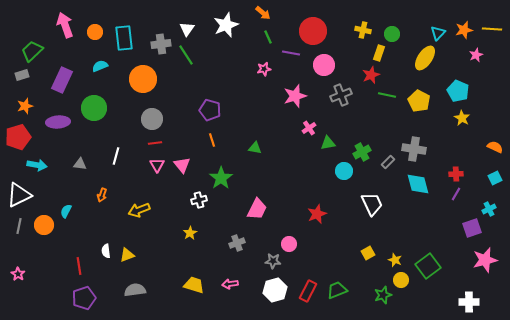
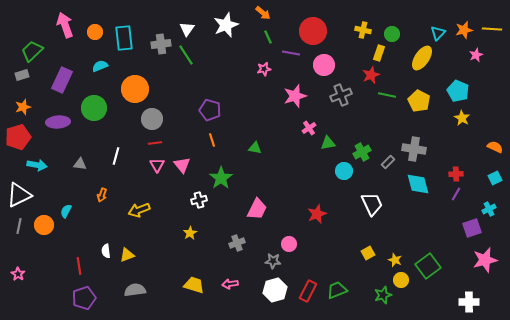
yellow ellipse at (425, 58): moved 3 px left
orange circle at (143, 79): moved 8 px left, 10 px down
orange star at (25, 106): moved 2 px left, 1 px down
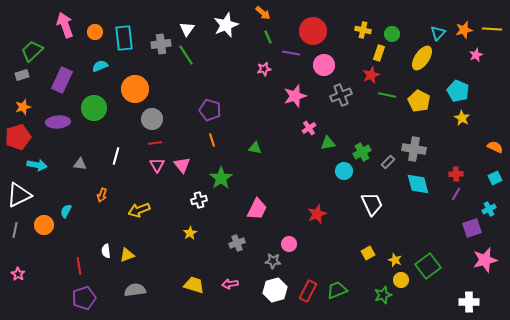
gray line at (19, 226): moved 4 px left, 4 px down
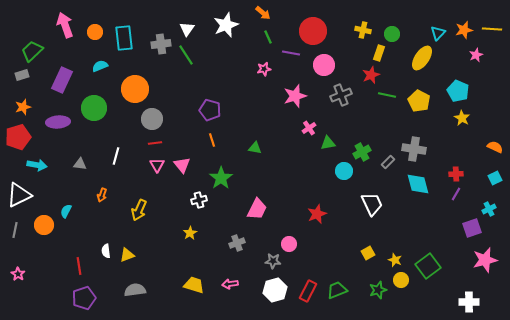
yellow arrow at (139, 210): rotated 45 degrees counterclockwise
green star at (383, 295): moved 5 px left, 5 px up
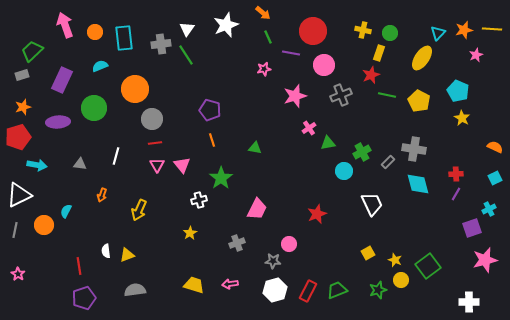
green circle at (392, 34): moved 2 px left, 1 px up
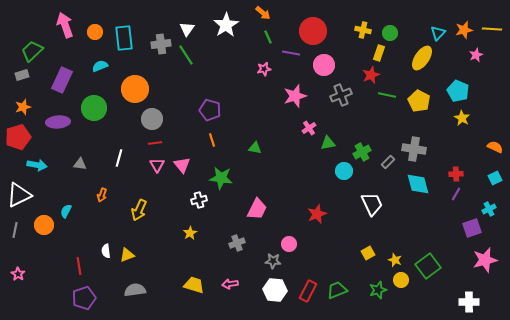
white star at (226, 25): rotated 10 degrees counterclockwise
white line at (116, 156): moved 3 px right, 2 px down
green star at (221, 178): rotated 30 degrees counterclockwise
white hexagon at (275, 290): rotated 20 degrees clockwise
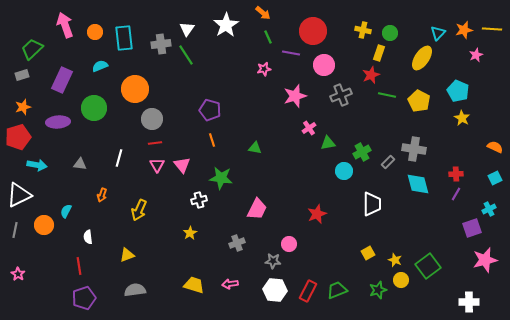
green trapezoid at (32, 51): moved 2 px up
white trapezoid at (372, 204): rotated 25 degrees clockwise
white semicircle at (106, 251): moved 18 px left, 14 px up
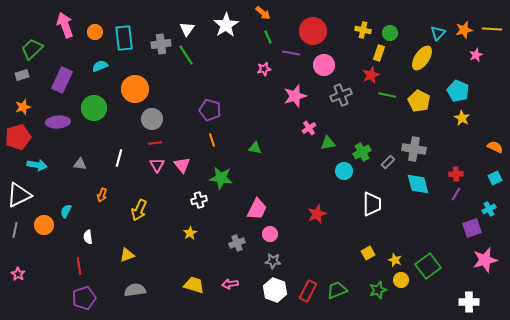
pink circle at (289, 244): moved 19 px left, 10 px up
white hexagon at (275, 290): rotated 15 degrees clockwise
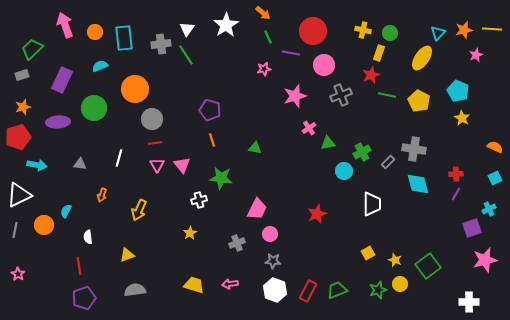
yellow circle at (401, 280): moved 1 px left, 4 px down
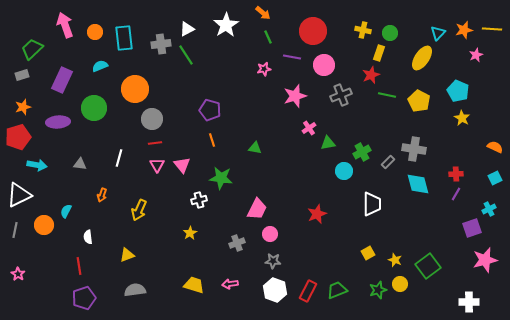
white triangle at (187, 29): rotated 28 degrees clockwise
purple line at (291, 53): moved 1 px right, 4 px down
